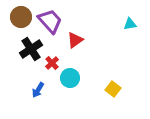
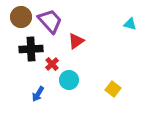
cyan triangle: rotated 24 degrees clockwise
red triangle: moved 1 px right, 1 px down
black cross: rotated 30 degrees clockwise
red cross: moved 1 px down
cyan circle: moved 1 px left, 2 px down
blue arrow: moved 4 px down
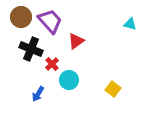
black cross: rotated 25 degrees clockwise
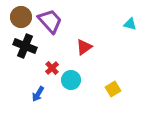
red triangle: moved 8 px right, 6 px down
black cross: moved 6 px left, 3 px up
red cross: moved 4 px down
cyan circle: moved 2 px right
yellow square: rotated 21 degrees clockwise
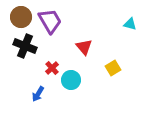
purple trapezoid: rotated 12 degrees clockwise
red triangle: rotated 36 degrees counterclockwise
yellow square: moved 21 px up
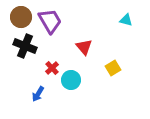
cyan triangle: moved 4 px left, 4 px up
